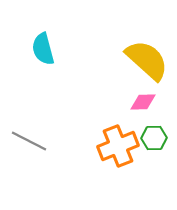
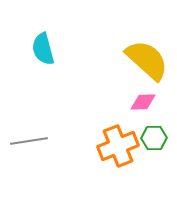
gray line: rotated 36 degrees counterclockwise
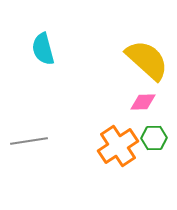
orange cross: rotated 12 degrees counterclockwise
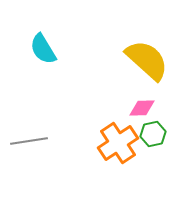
cyan semicircle: rotated 16 degrees counterclockwise
pink diamond: moved 1 px left, 6 px down
green hexagon: moved 1 px left, 4 px up; rotated 10 degrees counterclockwise
orange cross: moved 3 px up
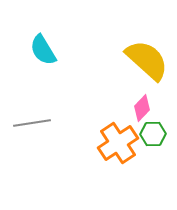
cyan semicircle: moved 1 px down
pink diamond: rotated 44 degrees counterclockwise
green hexagon: rotated 10 degrees clockwise
gray line: moved 3 px right, 18 px up
